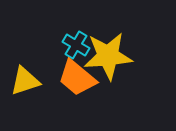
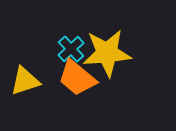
cyan cross: moved 5 px left, 4 px down; rotated 16 degrees clockwise
yellow star: moved 1 px left, 3 px up
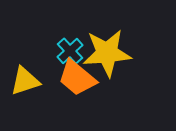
cyan cross: moved 1 px left, 2 px down
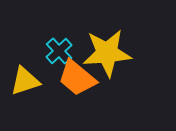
cyan cross: moved 11 px left
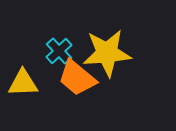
yellow triangle: moved 2 px left, 2 px down; rotated 16 degrees clockwise
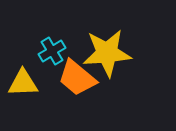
cyan cross: moved 7 px left; rotated 12 degrees clockwise
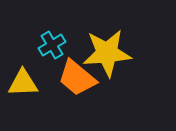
cyan cross: moved 6 px up
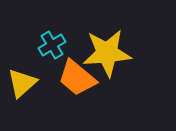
yellow triangle: moved 1 px left; rotated 40 degrees counterclockwise
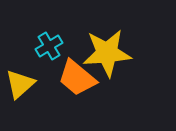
cyan cross: moved 3 px left, 1 px down
yellow triangle: moved 2 px left, 1 px down
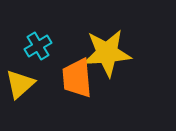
cyan cross: moved 11 px left
orange trapezoid: rotated 45 degrees clockwise
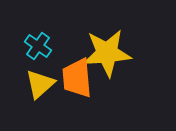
cyan cross: rotated 24 degrees counterclockwise
yellow triangle: moved 20 px right
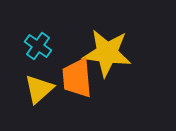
yellow star: rotated 12 degrees clockwise
yellow triangle: moved 1 px left, 5 px down
